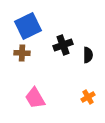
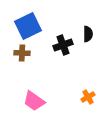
black semicircle: moved 21 px up
pink trapezoid: moved 1 px left, 3 px down; rotated 25 degrees counterclockwise
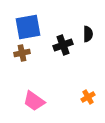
blue square: moved 1 px down; rotated 16 degrees clockwise
brown cross: rotated 14 degrees counterclockwise
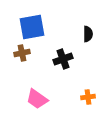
blue square: moved 4 px right
black cross: moved 14 px down
orange cross: rotated 24 degrees clockwise
pink trapezoid: moved 3 px right, 2 px up
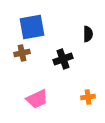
pink trapezoid: rotated 60 degrees counterclockwise
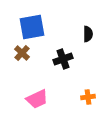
brown cross: rotated 35 degrees counterclockwise
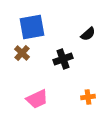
black semicircle: rotated 49 degrees clockwise
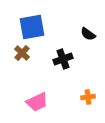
black semicircle: rotated 77 degrees clockwise
pink trapezoid: moved 3 px down
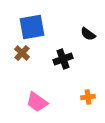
pink trapezoid: rotated 60 degrees clockwise
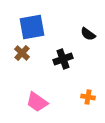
orange cross: rotated 16 degrees clockwise
